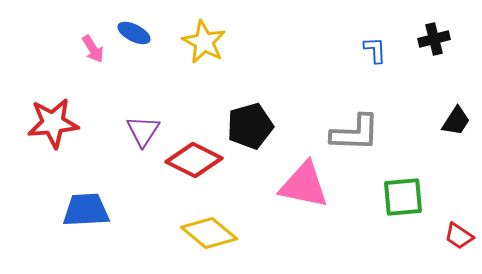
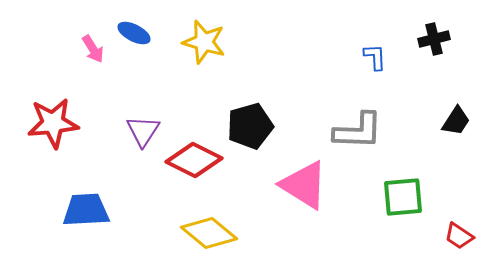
yellow star: rotated 12 degrees counterclockwise
blue L-shape: moved 7 px down
gray L-shape: moved 3 px right, 2 px up
pink triangle: rotated 20 degrees clockwise
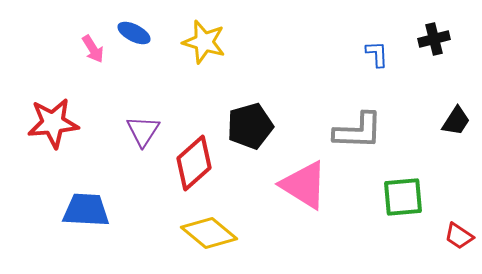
blue L-shape: moved 2 px right, 3 px up
red diamond: moved 3 px down; rotated 68 degrees counterclockwise
blue trapezoid: rotated 6 degrees clockwise
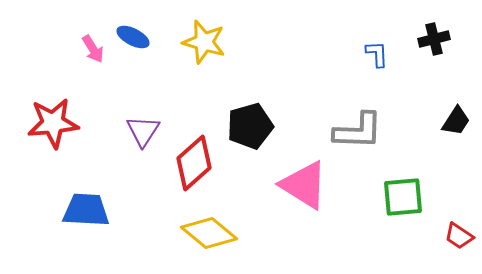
blue ellipse: moved 1 px left, 4 px down
